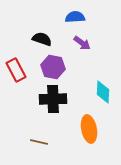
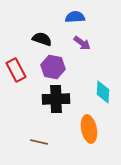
black cross: moved 3 px right
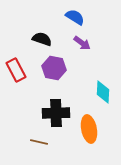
blue semicircle: rotated 36 degrees clockwise
purple hexagon: moved 1 px right, 1 px down
black cross: moved 14 px down
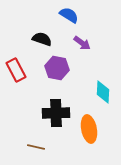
blue semicircle: moved 6 px left, 2 px up
purple hexagon: moved 3 px right
brown line: moved 3 px left, 5 px down
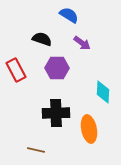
purple hexagon: rotated 10 degrees counterclockwise
brown line: moved 3 px down
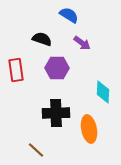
red rectangle: rotated 20 degrees clockwise
brown line: rotated 30 degrees clockwise
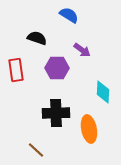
black semicircle: moved 5 px left, 1 px up
purple arrow: moved 7 px down
